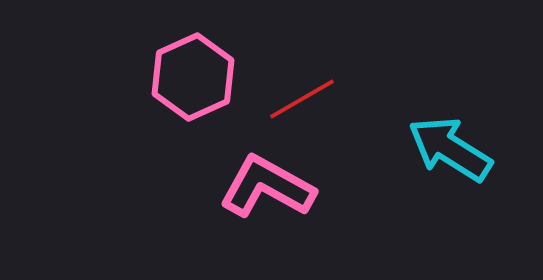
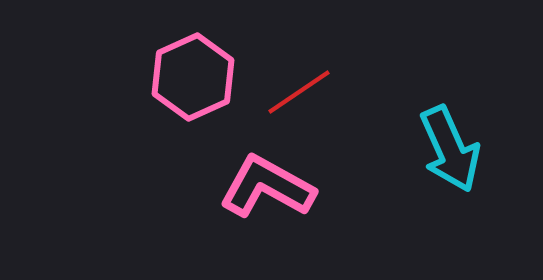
red line: moved 3 px left, 7 px up; rotated 4 degrees counterclockwise
cyan arrow: rotated 146 degrees counterclockwise
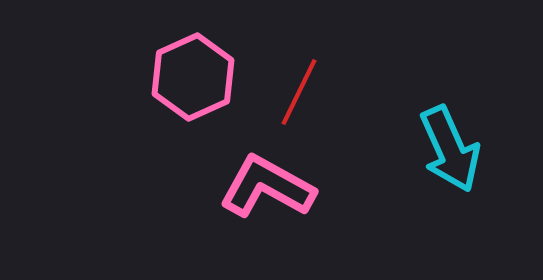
red line: rotated 30 degrees counterclockwise
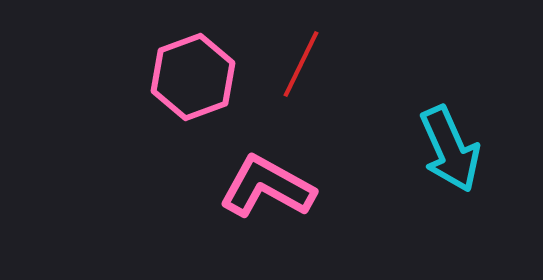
pink hexagon: rotated 4 degrees clockwise
red line: moved 2 px right, 28 px up
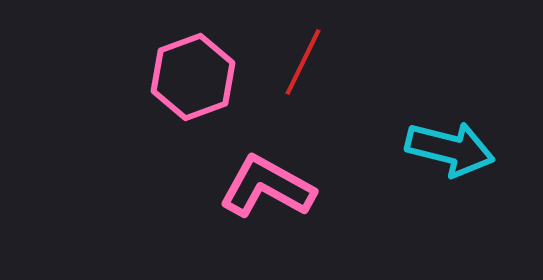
red line: moved 2 px right, 2 px up
cyan arrow: rotated 52 degrees counterclockwise
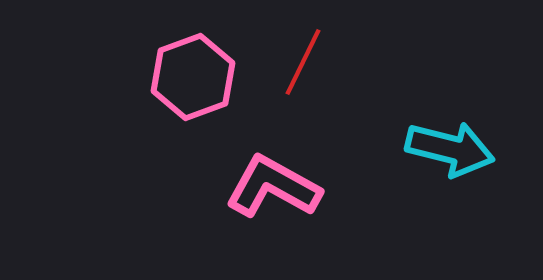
pink L-shape: moved 6 px right
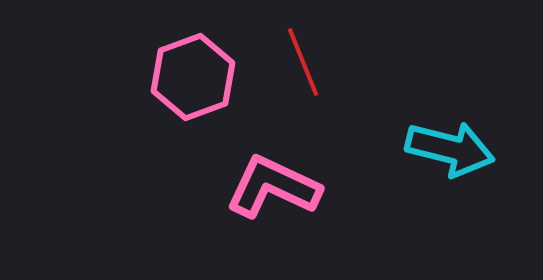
red line: rotated 48 degrees counterclockwise
pink L-shape: rotated 4 degrees counterclockwise
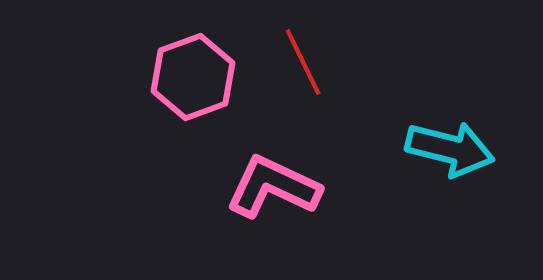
red line: rotated 4 degrees counterclockwise
